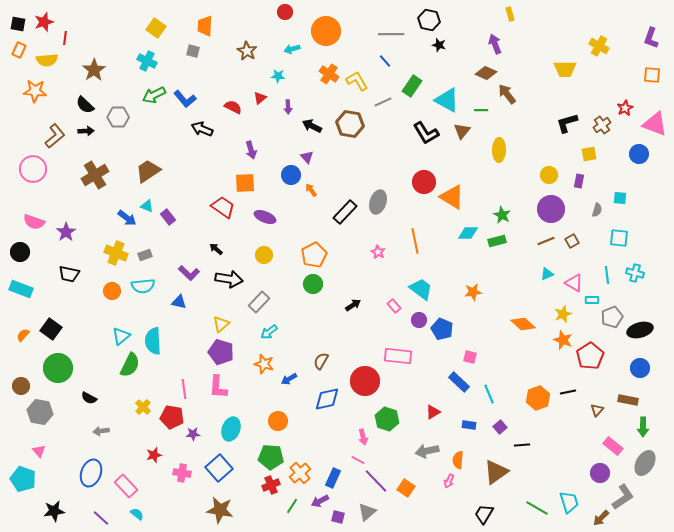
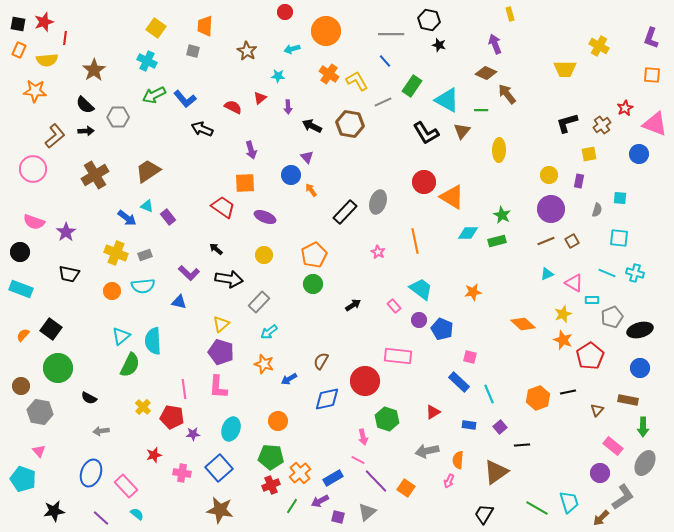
cyan line at (607, 275): moved 2 px up; rotated 60 degrees counterclockwise
blue rectangle at (333, 478): rotated 36 degrees clockwise
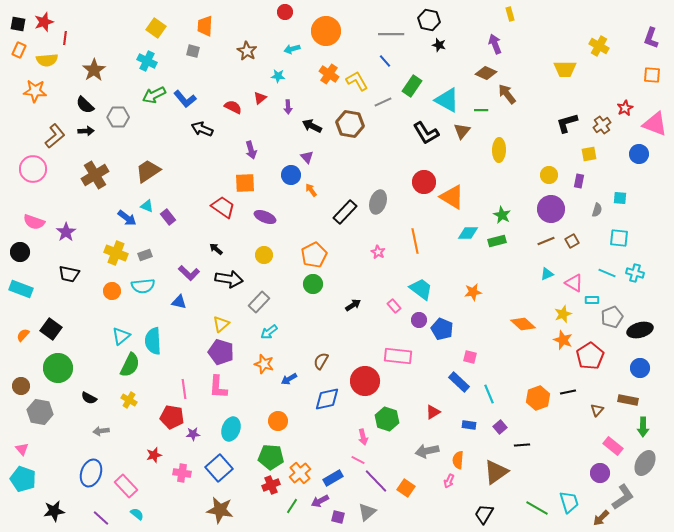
yellow cross at (143, 407): moved 14 px left, 7 px up; rotated 14 degrees counterclockwise
pink triangle at (39, 451): moved 17 px left, 2 px up
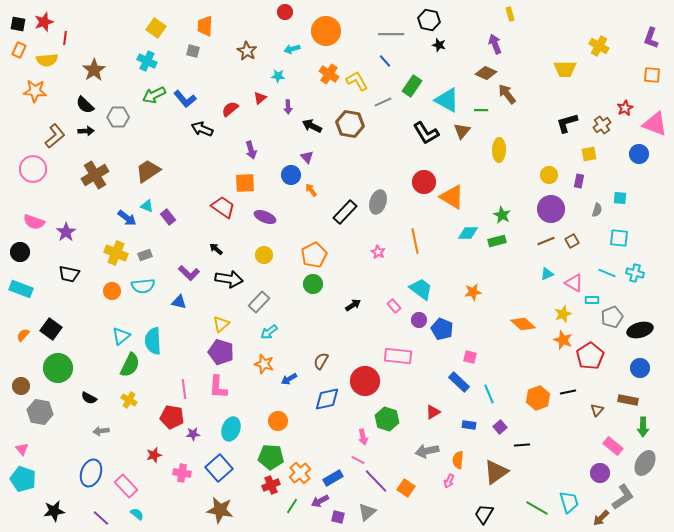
red semicircle at (233, 107): moved 3 px left, 2 px down; rotated 66 degrees counterclockwise
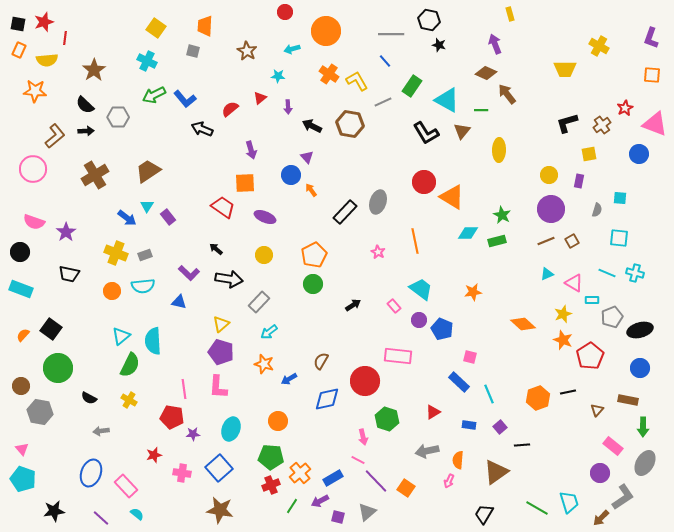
cyan triangle at (147, 206): rotated 40 degrees clockwise
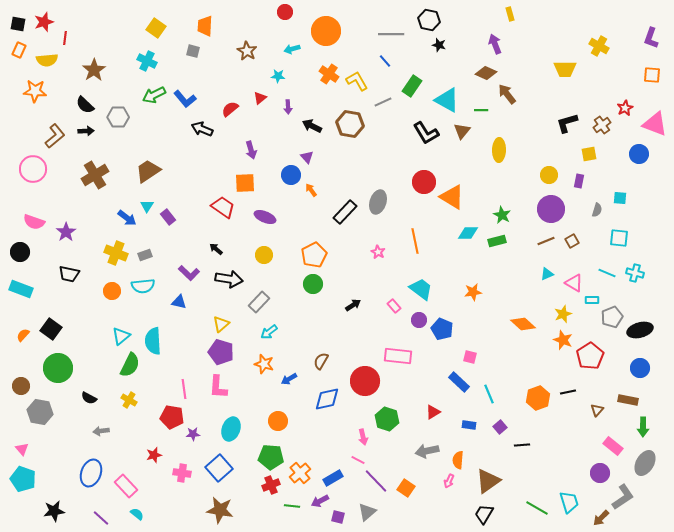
brown triangle at (496, 472): moved 8 px left, 9 px down
green line at (292, 506): rotated 63 degrees clockwise
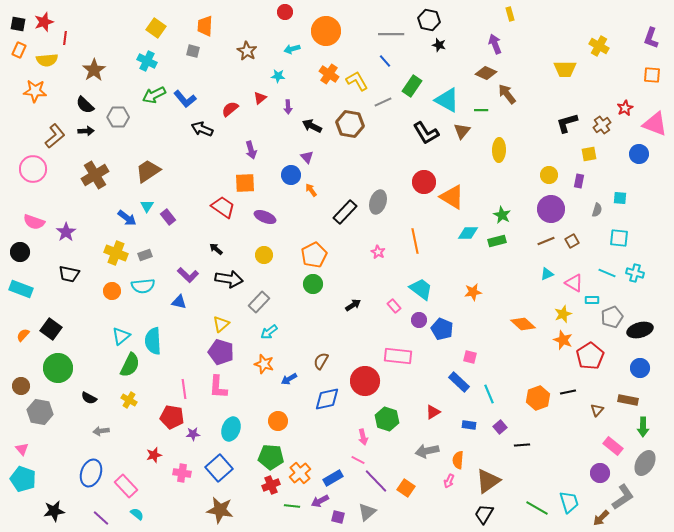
purple L-shape at (189, 273): moved 1 px left, 2 px down
